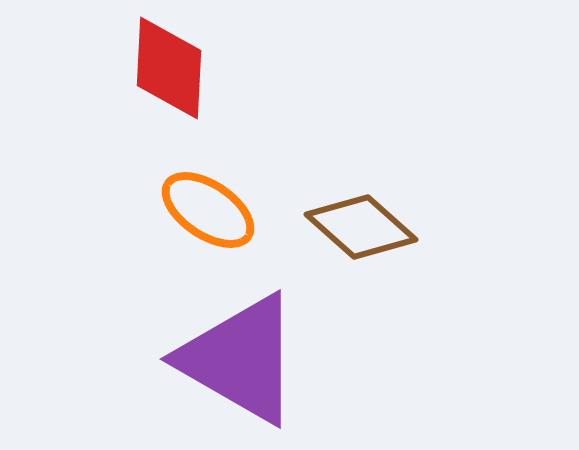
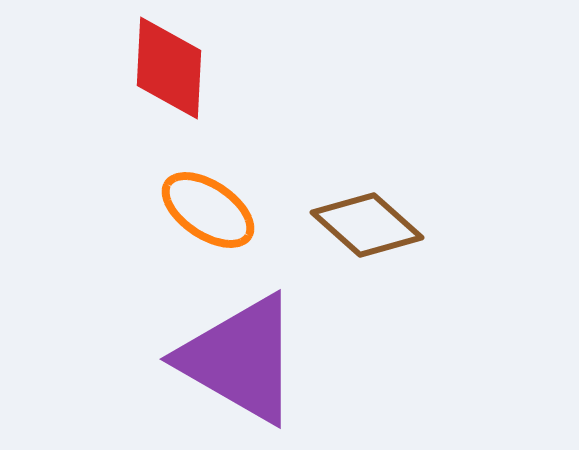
brown diamond: moved 6 px right, 2 px up
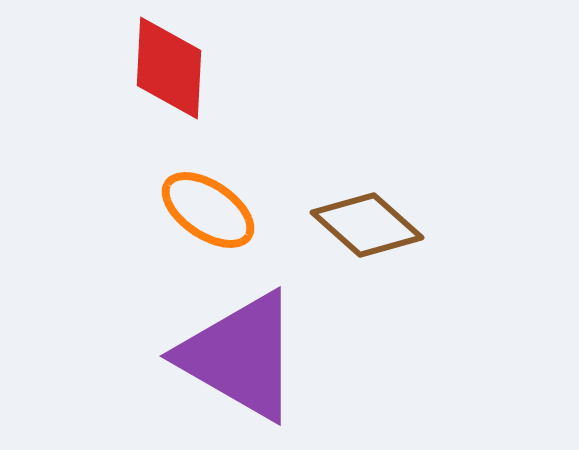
purple triangle: moved 3 px up
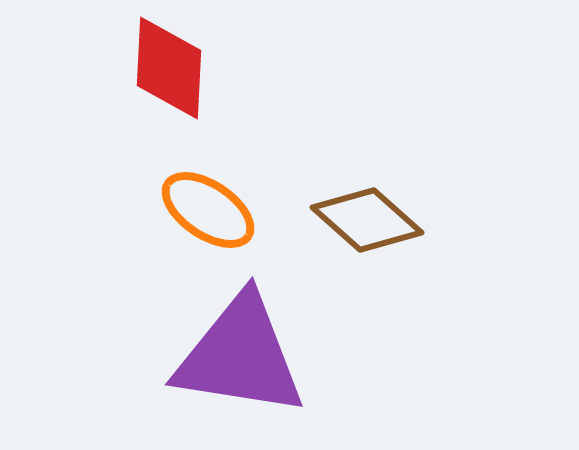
brown diamond: moved 5 px up
purple triangle: rotated 21 degrees counterclockwise
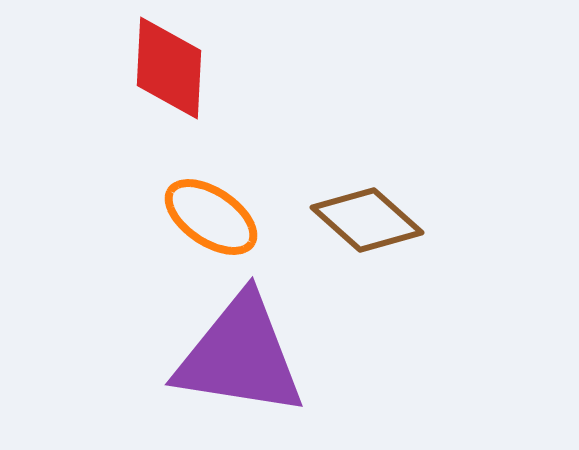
orange ellipse: moved 3 px right, 7 px down
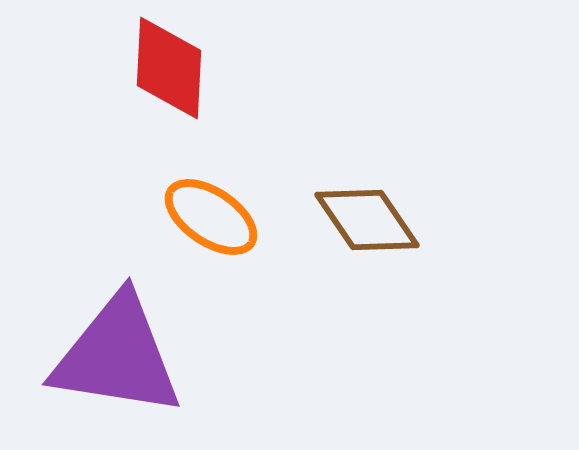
brown diamond: rotated 14 degrees clockwise
purple triangle: moved 123 px left
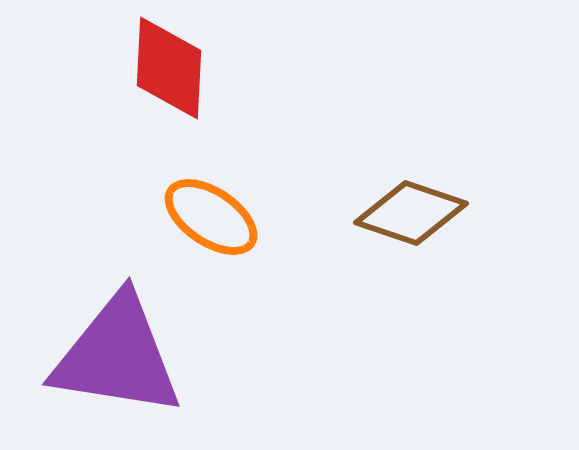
brown diamond: moved 44 px right, 7 px up; rotated 37 degrees counterclockwise
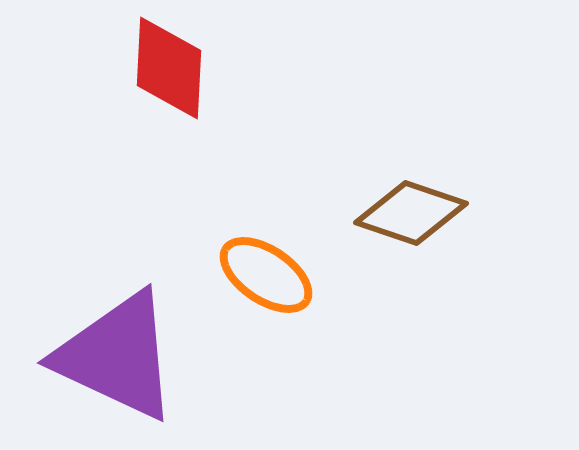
orange ellipse: moved 55 px right, 58 px down
purple triangle: rotated 16 degrees clockwise
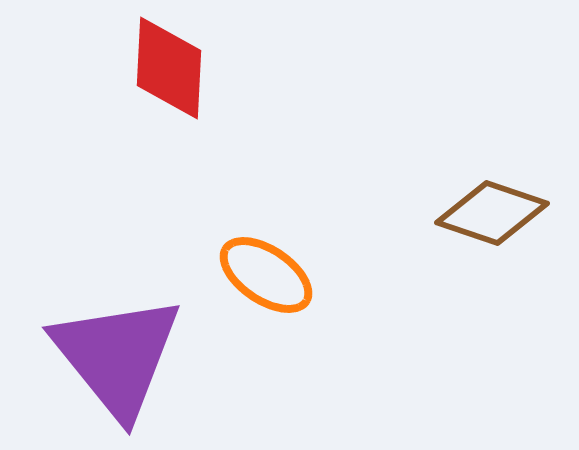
brown diamond: moved 81 px right
purple triangle: rotated 26 degrees clockwise
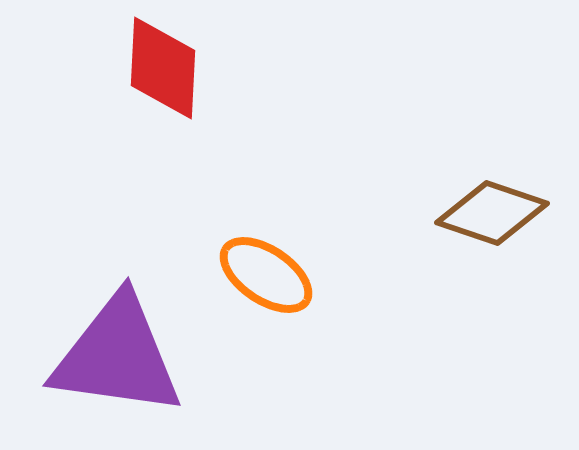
red diamond: moved 6 px left
purple triangle: rotated 43 degrees counterclockwise
